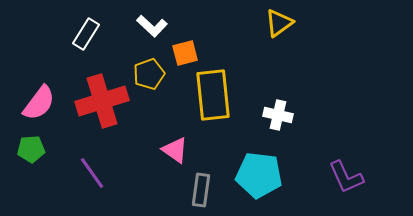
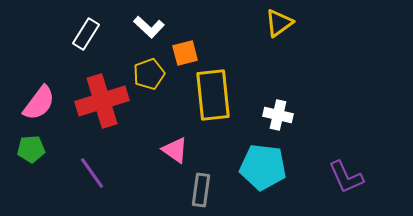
white L-shape: moved 3 px left, 1 px down
cyan pentagon: moved 4 px right, 8 px up
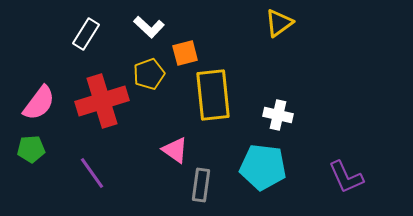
gray rectangle: moved 5 px up
